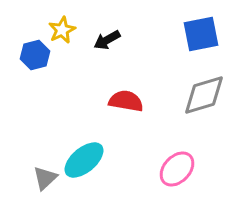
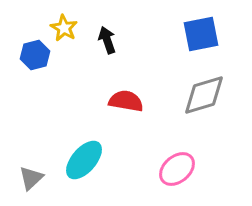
yellow star: moved 2 px right, 2 px up; rotated 16 degrees counterclockwise
black arrow: rotated 100 degrees clockwise
cyan ellipse: rotated 9 degrees counterclockwise
pink ellipse: rotated 6 degrees clockwise
gray triangle: moved 14 px left
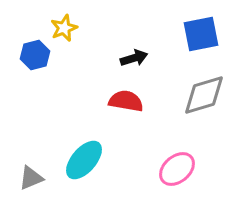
yellow star: rotated 20 degrees clockwise
black arrow: moved 27 px right, 18 px down; rotated 92 degrees clockwise
gray triangle: rotated 20 degrees clockwise
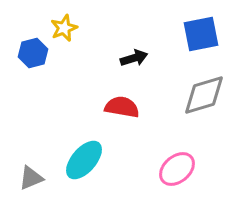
blue hexagon: moved 2 px left, 2 px up
red semicircle: moved 4 px left, 6 px down
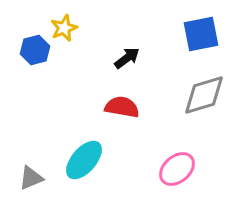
blue hexagon: moved 2 px right, 3 px up
black arrow: moved 7 px left; rotated 20 degrees counterclockwise
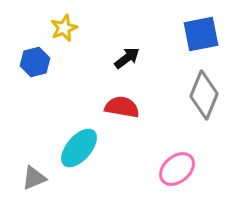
blue hexagon: moved 12 px down
gray diamond: rotated 51 degrees counterclockwise
cyan ellipse: moved 5 px left, 12 px up
gray triangle: moved 3 px right
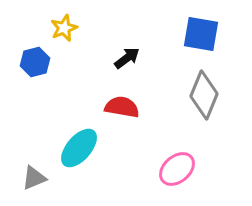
blue square: rotated 21 degrees clockwise
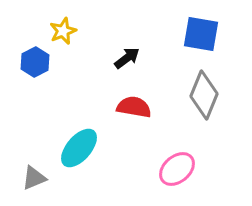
yellow star: moved 1 px left, 3 px down
blue hexagon: rotated 12 degrees counterclockwise
red semicircle: moved 12 px right
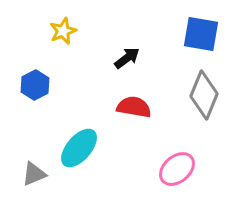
blue hexagon: moved 23 px down
gray triangle: moved 4 px up
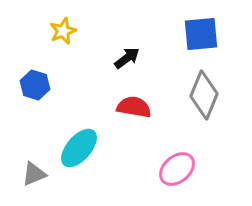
blue square: rotated 15 degrees counterclockwise
blue hexagon: rotated 16 degrees counterclockwise
